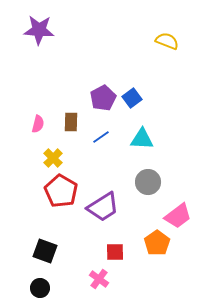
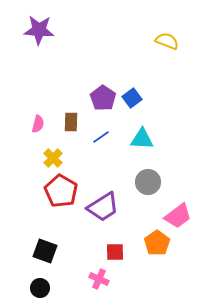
purple pentagon: rotated 10 degrees counterclockwise
pink cross: rotated 12 degrees counterclockwise
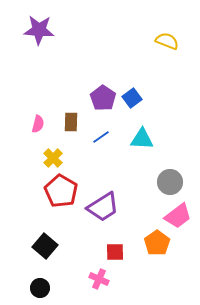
gray circle: moved 22 px right
black square: moved 5 px up; rotated 20 degrees clockwise
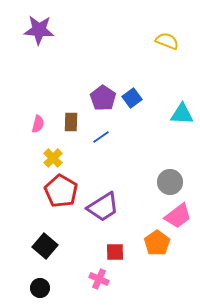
cyan triangle: moved 40 px right, 25 px up
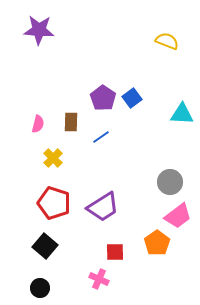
red pentagon: moved 7 px left, 12 px down; rotated 12 degrees counterclockwise
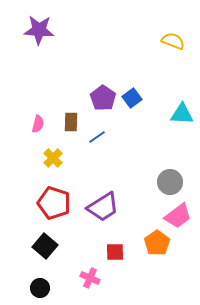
yellow semicircle: moved 6 px right
blue line: moved 4 px left
pink cross: moved 9 px left, 1 px up
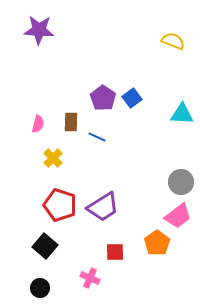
blue line: rotated 60 degrees clockwise
gray circle: moved 11 px right
red pentagon: moved 6 px right, 2 px down
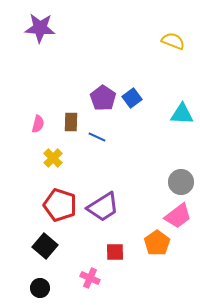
purple star: moved 1 px right, 2 px up
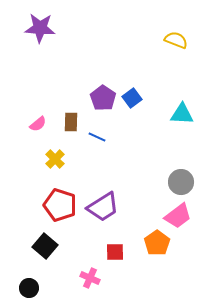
yellow semicircle: moved 3 px right, 1 px up
pink semicircle: rotated 36 degrees clockwise
yellow cross: moved 2 px right, 1 px down
black circle: moved 11 px left
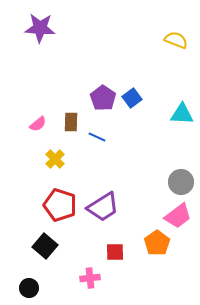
pink cross: rotated 30 degrees counterclockwise
